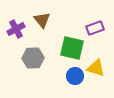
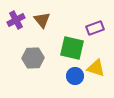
purple cross: moved 9 px up
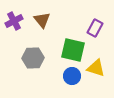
purple cross: moved 2 px left, 1 px down
purple rectangle: rotated 42 degrees counterclockwise
green square: moved 1 px right, 2 px down
blue circle: moved 3 px left
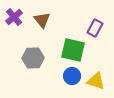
purple cross: moved 4 px up; rotated 12 degrees counterclockwise
yellow triangle: moved 13 px down
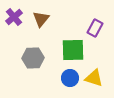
brown triangle: moved 1 px left, 1 px up; rotated 18 degrees clockwise
green square: rotated 15 degrees counterclockwise
blue circle: moved 2 px left, 2 px down
yellow triangle: moved 2 px left, 3 px up
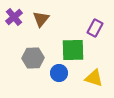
blue circle: moved 11 px left, 5 px up
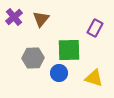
green square: moved 4 px left
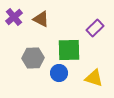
brown triangle: rotated 42 degrees counterclockwise
purple rectangle: rotated 18 degrees clockwise
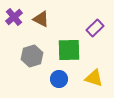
gray hexagon: moved 1 px left, 2 px up; rotated 15 degrees counterclockwise
blue circle: moved 6 px down
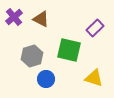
green square: rotated 15 degrees clockwise
blue circle: moved 13 px left
